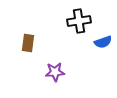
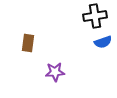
black cross: moved 16 px right, 5 px up
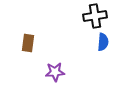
blue semicircle: rotated 66 degrees counterclockwise
